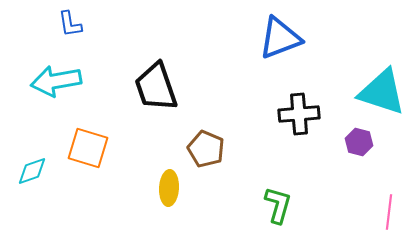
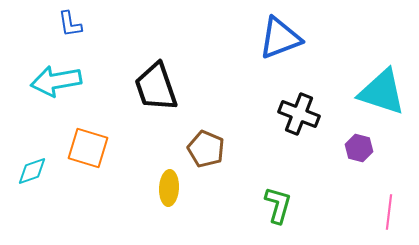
black cross: rotated 27 degrees clockwise
purple hexagon: moved 6 px down
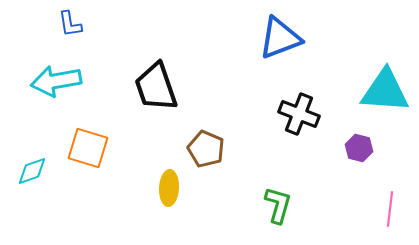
cyan triangle: moved 3 px right, 1 px up; rotated 14 degrees counterclockwise
pink line: moved 1 px right, 3 px up
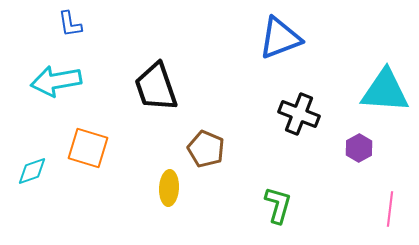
purple hexagon: rotated 16 degrees clockwise
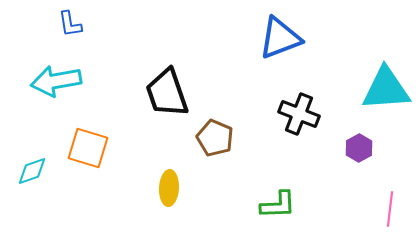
black trapezoid: moved 11 px right, 6 px down
cyan triangle: moved 1 px right, 2 px up; rotated 8 degrees counterclockwise
brown pentagon: moved 9 px right, 11 px up
green L-shape: rotated 72 degrees clockwise
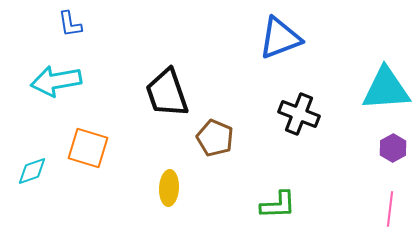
purple hexagon: moved 34 px right
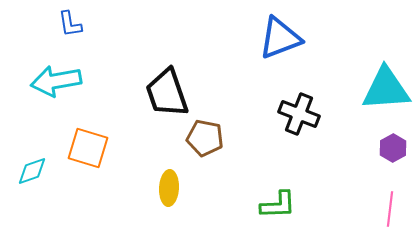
brown pentagon: moved 10 px left; rotated 12 degrees counterclockwise
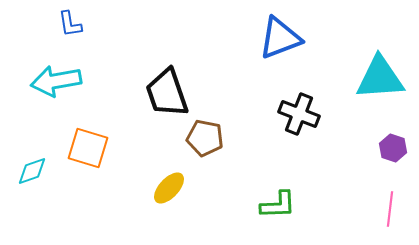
cyan triangle: moved 6 px left, 11 px up
purple hexagon: rotated 12 degrees counterclockwise
yellow ellipse: rotated 40 degrees clockwise
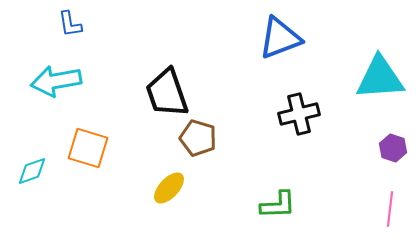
black cross: rotated 36 degrees counterclockwise
brown pentagon: moved 7 px left; rotated 6 degrees clockwise
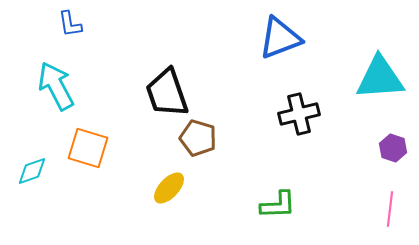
cyan arrow: moved 5 px down; rotated 72 degrees clockwise
